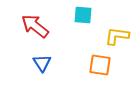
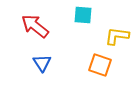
orange square: rotated 10 degrees clockwise
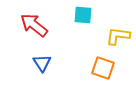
red arrow: moved 1 px left, 1 px up
yellow L-shape: moved 1 px right
orange square: moved 3 px right, 3 px down
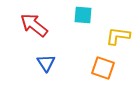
blue triangle: moved 4 px right
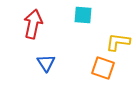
red arrow: moved 1 px left, 1 px up; rotated 64 degrees clockwise
yellow L-shape: moved 6 px down
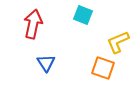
cyan square: rotated 18 degrees clockwise
yellow L-shape: rotated 30 degrees counterclockwise
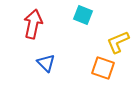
blue triangle: rotated 12 degrees counterclockwise
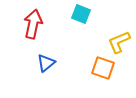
cyan square: moved 2 px left, 1 px up
yellow L-shape: moved 1 px right
blue triangle: rotated 36 degrees clockwise
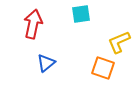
cyan square: rotated 30 degrees counterclockwise
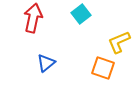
cyan square: rotated 30 degrees counterclockwise
red arrow: moved 6 px up
